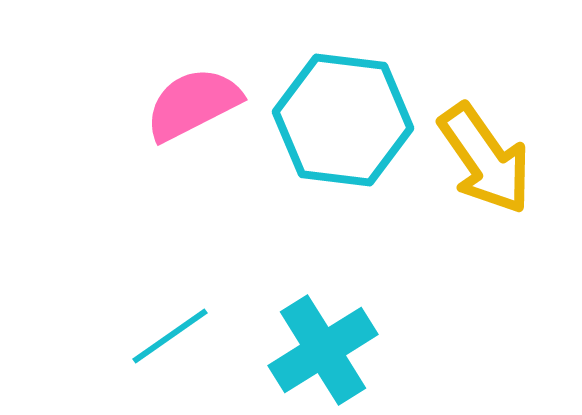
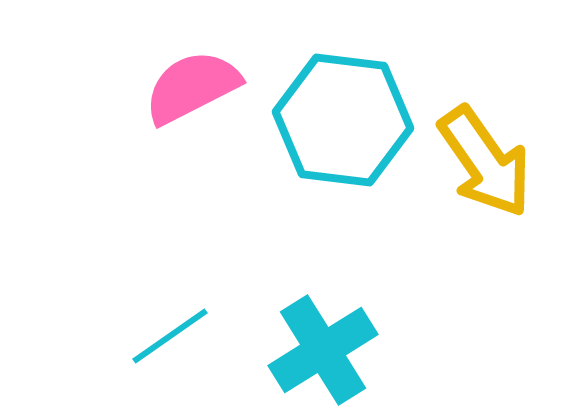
pink semicircle: moved 1 px left, 17 px up
yellow arrow: moved 3 px down
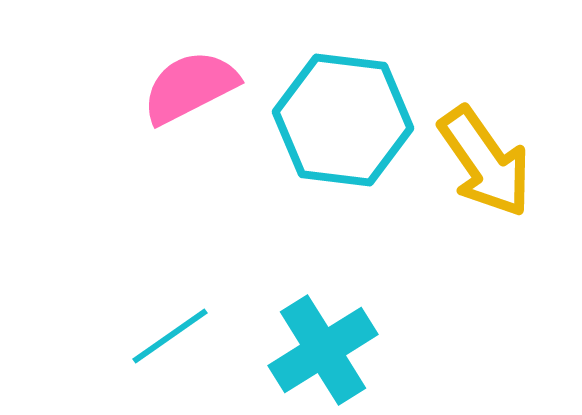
pink semicircle: moved 2 px left
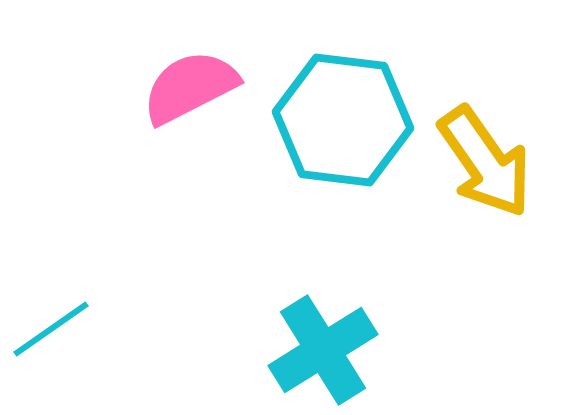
cyan line: moved 119 px left, 7 px up
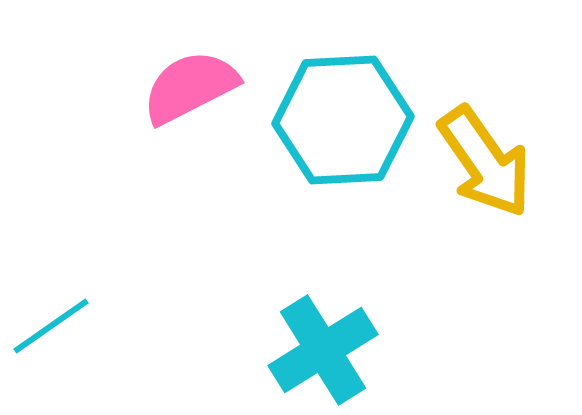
cyan hexagon: rotated 10 degrees counterclockwise
cyan line: moved 3 px up
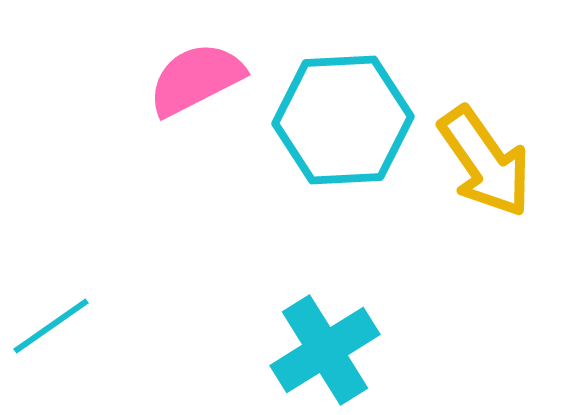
pink semicircle: moved 6 px right, 8 px up
cyan cross: moved 2 px right
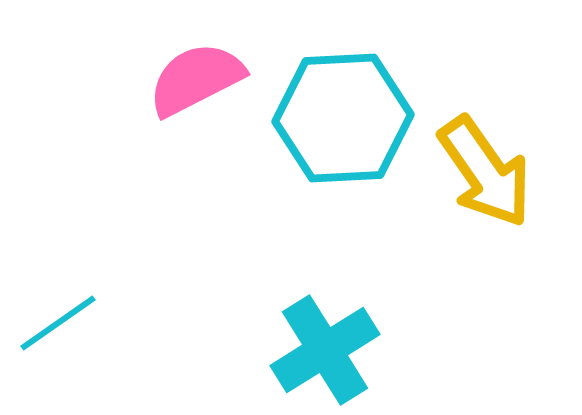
cyan hexagon: moved 2 px up
yellow arrow: moved 10 px down
cyan line: moved 7 px right, 3 px up
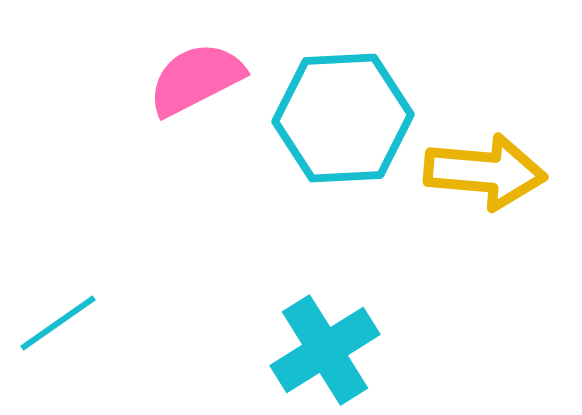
yellow arrow: rotated 50 degrees counterclockwise
